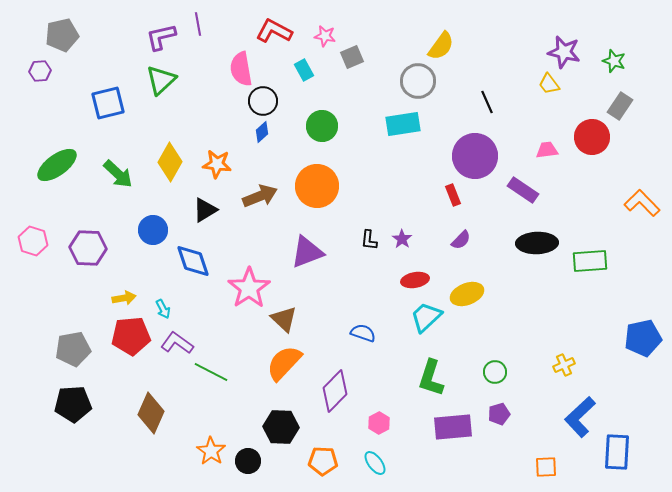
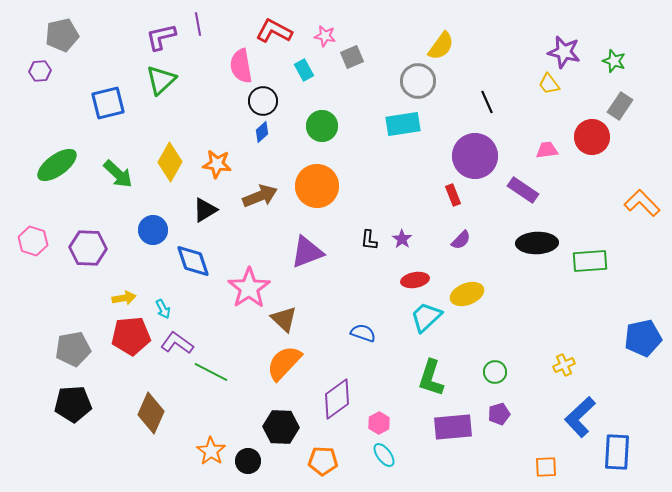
pink semicircle at (241, 69): moved 3 px up
purple diamond at (335, 391): moved 2 px right, 8 px down; rotated 9 degrees clockwise
cyan ellipse at (375, 463): moved 9 px right, 8 px up
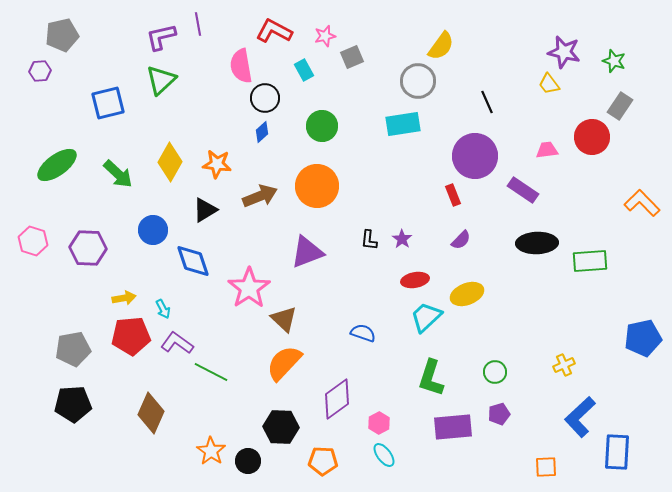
pink star at (325, 36): rotated 25 degrees counterclockwise
black circle at (263, 101): moved 2 px right, 3 px up
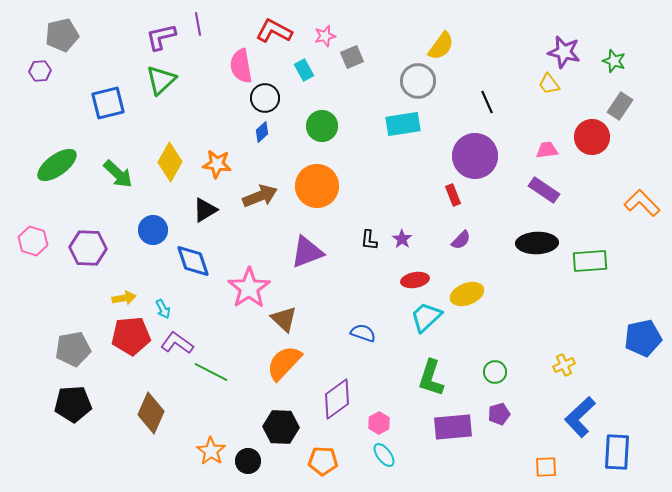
purple rectangle at (523, 190): moved 21 px right
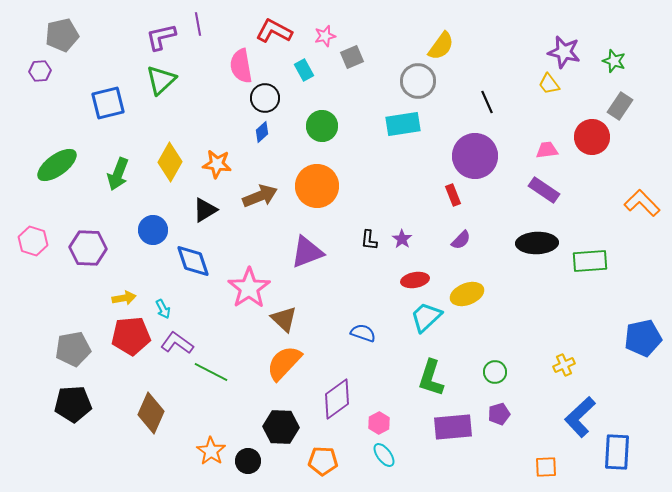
green arrow at (118, 174): rotated 68 degrees clockwise
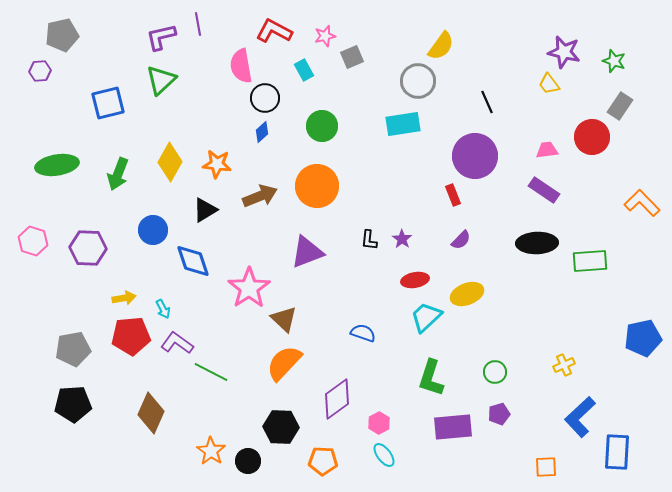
green ellipse at (57, 165): rotated 27 degrees clockwise
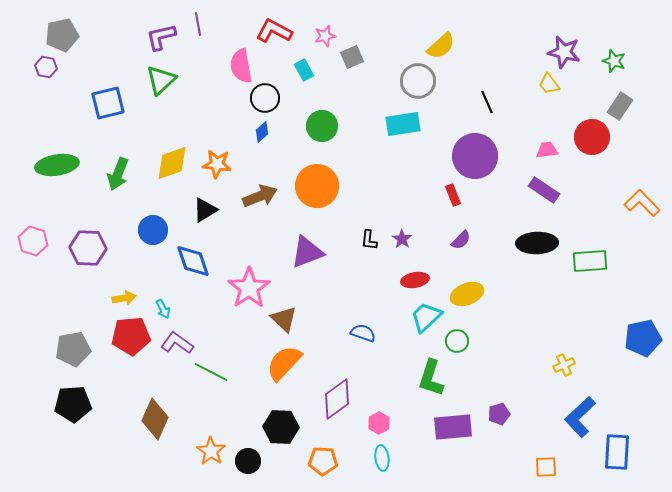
yellow semicircle at (441, 46): rotated 12 degrees clockwise
purple hexagon at (40, 71): moved 6 px right, 4 px up; rotated 15 degrees clockwise
yellow diamond at (170, 162): moved 2 px right, 1 px down; rotated 42 degrees clockwise
green circle at (495, 372): moved 38 px left, 31 px up
brown diamond at (151, 413): moved 4 px right, 6 px down
cyan ellipse at (384, 455): moved 2 px left, 3 px down; rotated 30 degrees clockwise
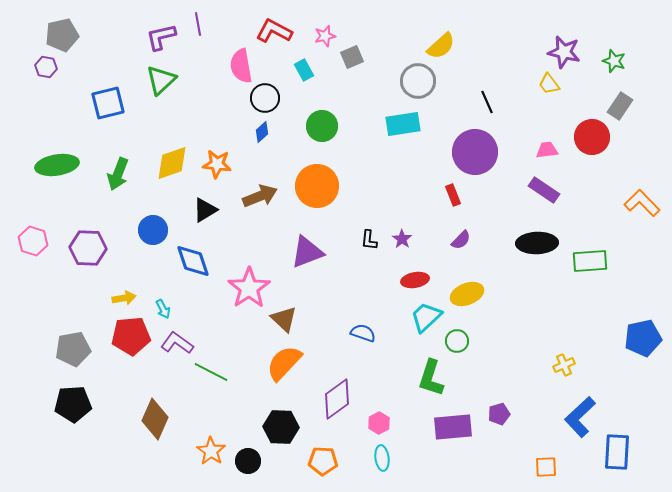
purple circle at (475, 156): moved 4 px up
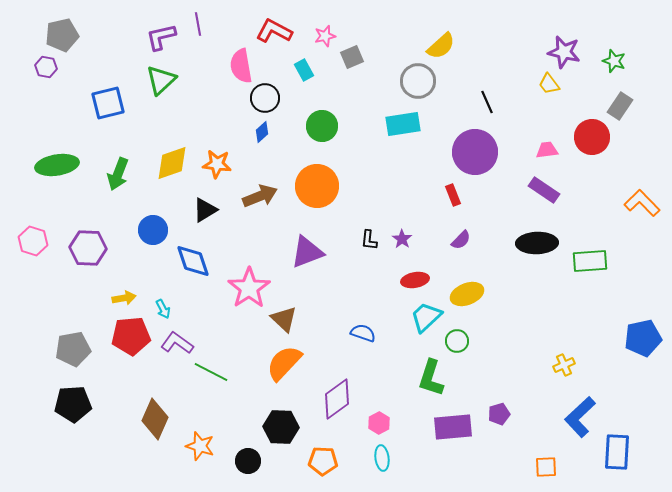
orange star at (211, 451): moved 11 px left, 5 px up; rotated 16 degrees counterclockwise
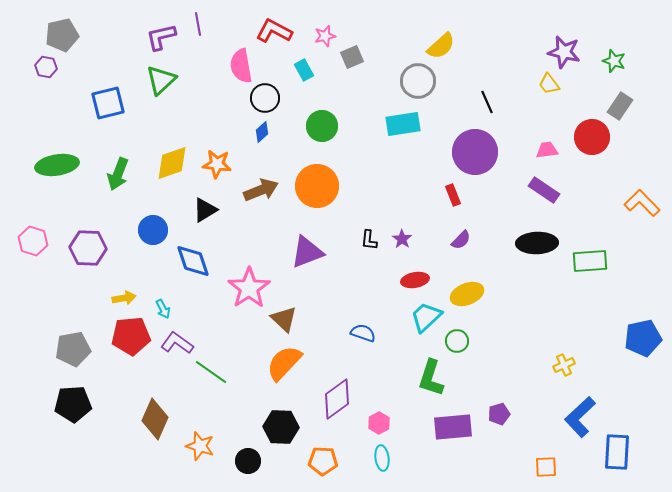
brown arrow at (260, 196): moved 1 px right, 6 px up
green line at (211, 372): rotated 8 degrees clockwise
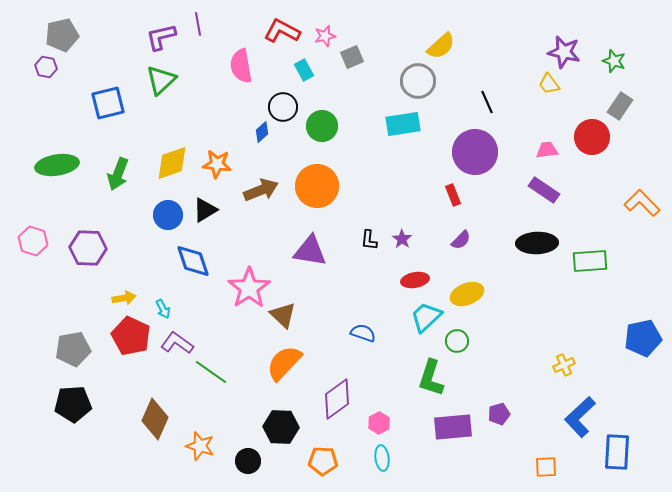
red L-shape at (274, 31): moved 8 px right
black circle at (265, 98): moved 18 px right, 9 px down
blue circle at (153, 230): moved 15 px right, 15 px up
purple triangle at (307, 252): moved 3 px right, 1 px up; rotated 30 degrees clockwise
brown triangle at (284, 319): moved 1 px left, 4 px up
red pentagon at (131, 336): rotated 30 degrees clockwise
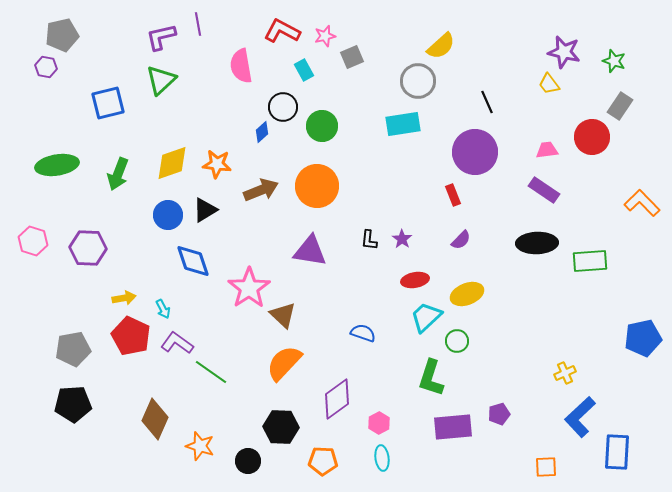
yellow cross at (564, 365): moved 1 px right, 8 px down
